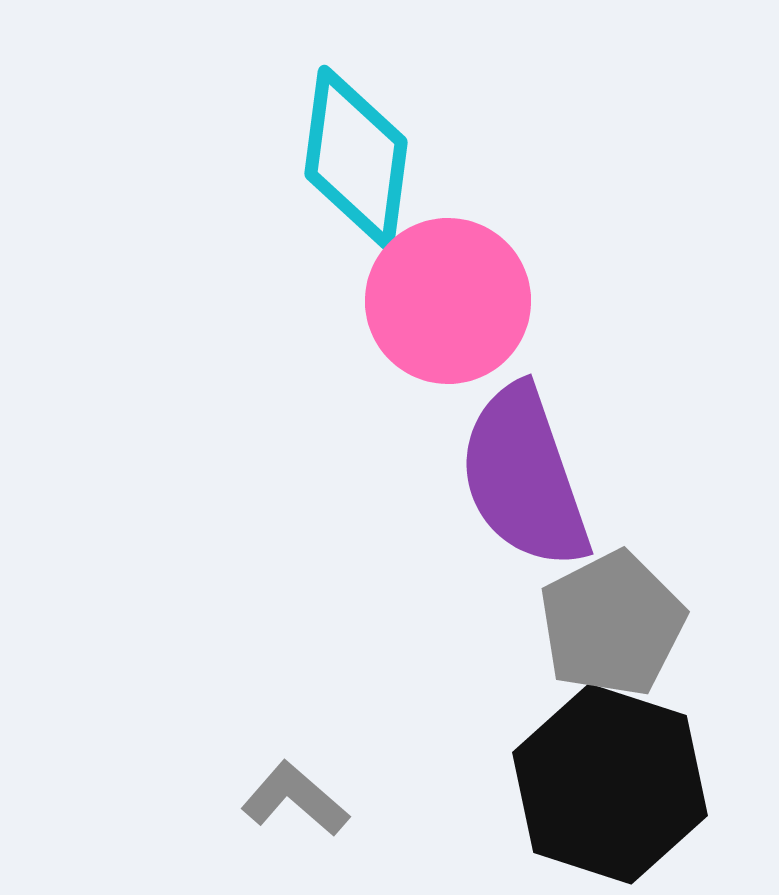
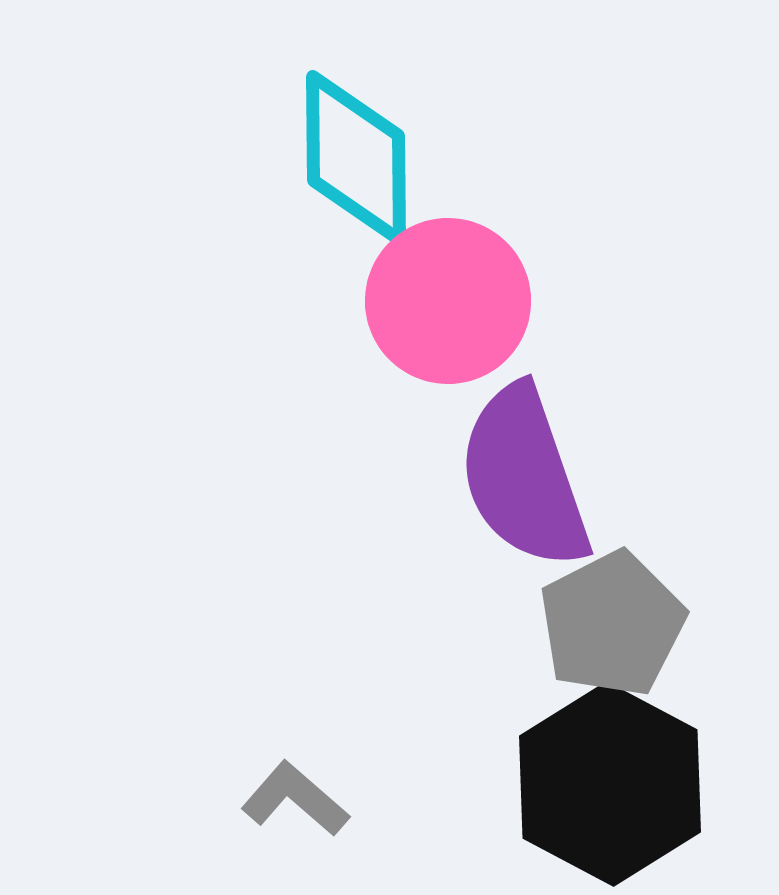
cyan diamond: rotated 8 degrees counterclockwise
black hexagon: rotated 10 degrees clockwise
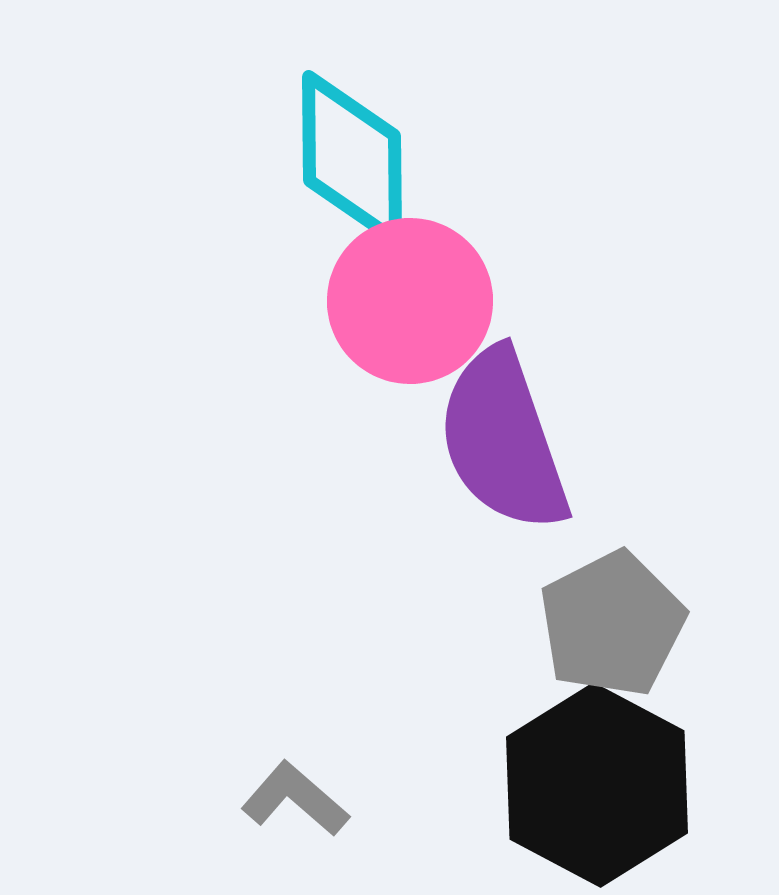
cyan diamond: moved 4 px left
pink circle: moved 38 px left
purple semicircle: moved 21 px left, 37 px up
black hexagon: moved 13 px left, 1 px down
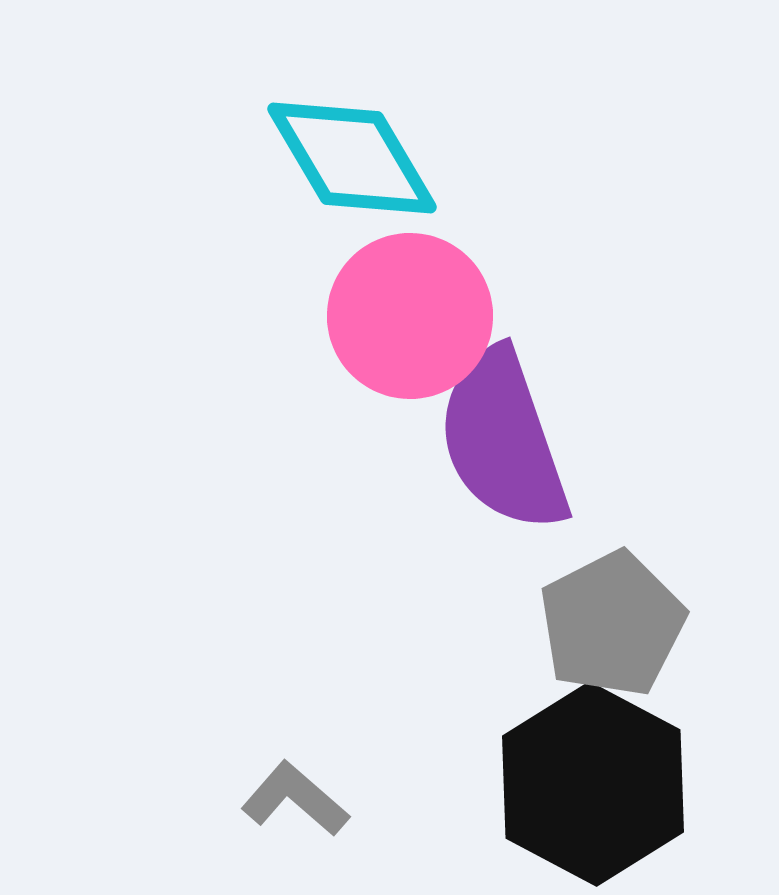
cyan diamond: rotated 30 degrees counterclockwise
pink circle: moved 15 px down
black hexagon: moved 4 px left, 1 px up
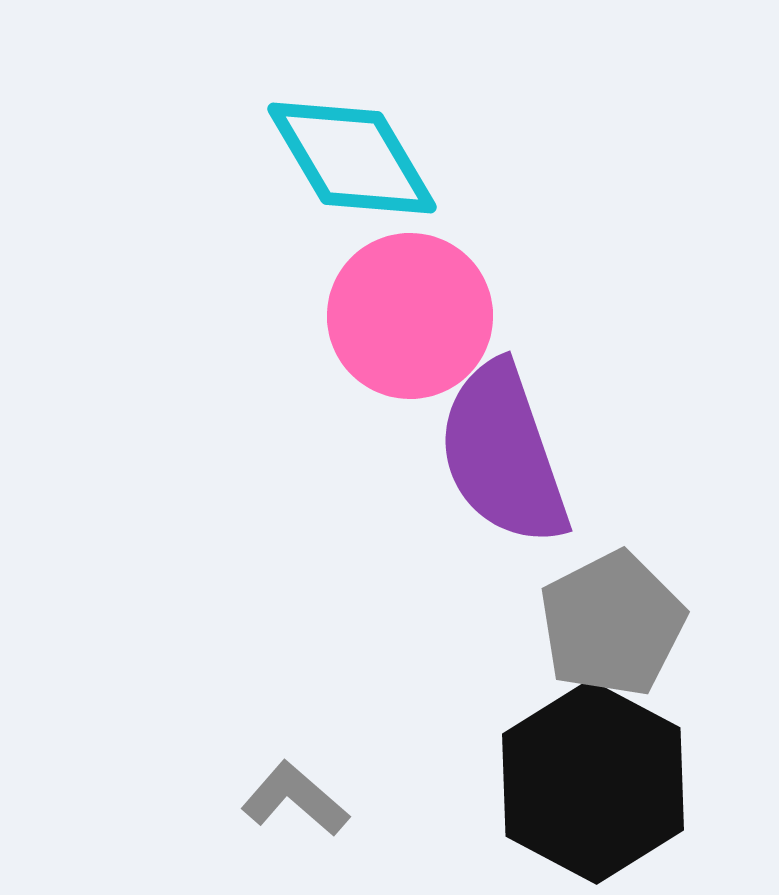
purple semicircle: moved 14 px down
black hexagon: moved 2 px up
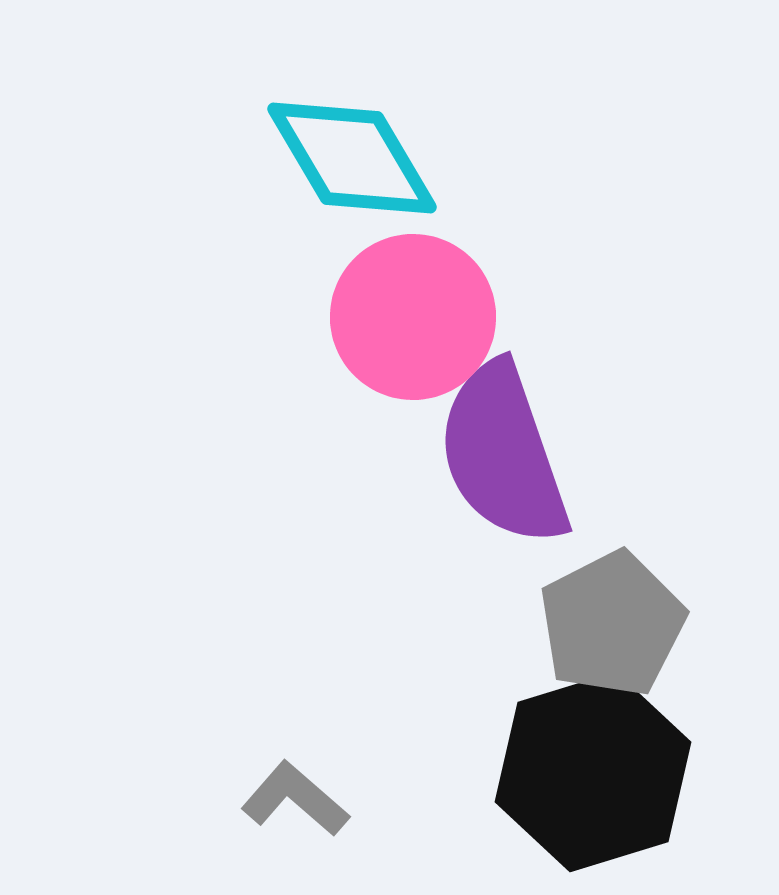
pink circle: moved 3 px right, 1 px down
black hexagon: moved 10 px up; rotated 15 degrees clockwise
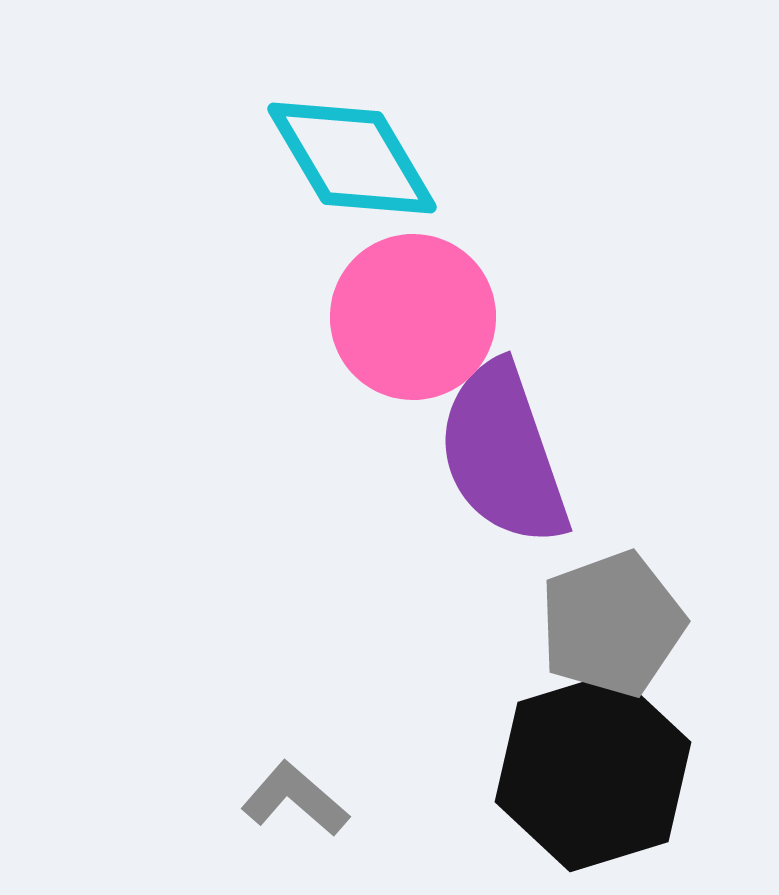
gray pentagon: rotated 7 degrees clockwise
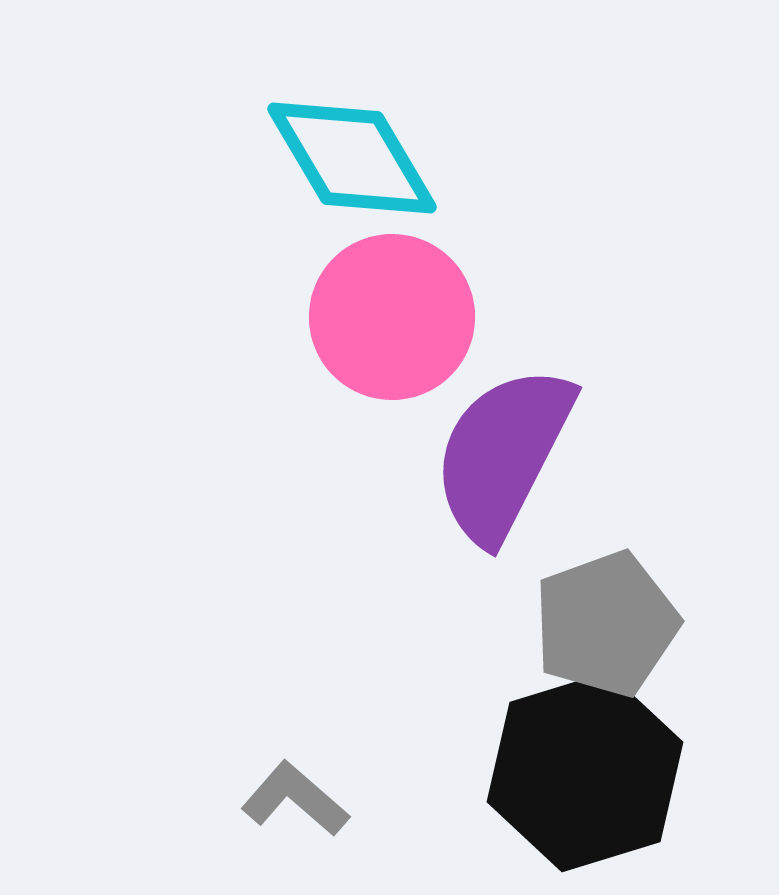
pink circle: moved 21 px left
purple semicircle: rotated 46 degrees clockwise
gray pentagon: moved 6 px left
black hexagon: moved 8 px left
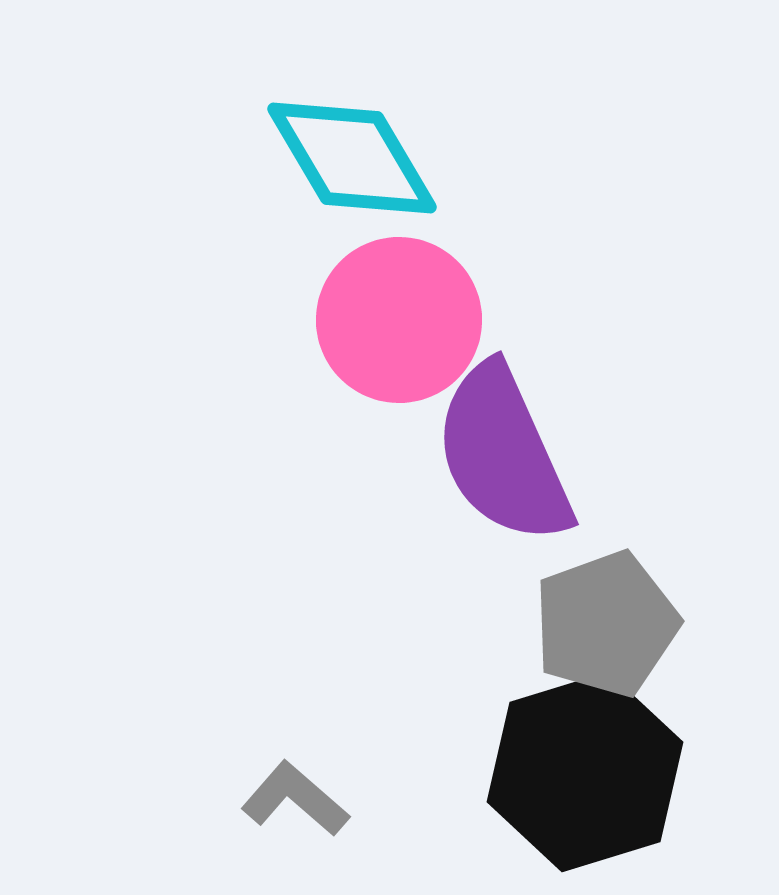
pink circle: moved 7 px right, 3 px down
purple semicircle: rotated 51 degrees counterclockwise
